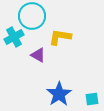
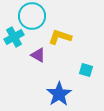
yellow L-shape: rotated 10 degrees clockwise
cyan square: moved 6 px left, 29 px up; rotated 24 degrees clockwise
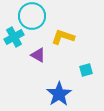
yellow L-shape: moved 3 px right
cyan square: rotated 32 degrees counterclockwise
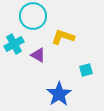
cyan circle: moved 1 px right
cyan cross: moved 7 px down
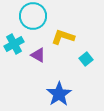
cyan square: moved 11 px up; rotated 24 degrees counterclockwise
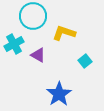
yellow L-shape: moved 1 px right, 4 px up
cyan square: moved 1 px left, 2 px down
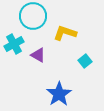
yellow L-shape: moved 1 px right
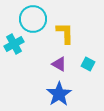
cyan circle: moved 3 px down
yellow L-shape: rotated 70 degrees clockwise
purple triangle: moved 21 px right, 9 px down
cyan square: moved 3 px right, 3 px down; rotated 24 degrees counterclockwise
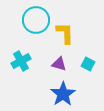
cyan circle: moved 3 px right, 1 px down
cyan cross: moved 7 px right, 17 px down
purple triangle: rotated 14 degrees counterclockwise
blue star: moved 4 px right
